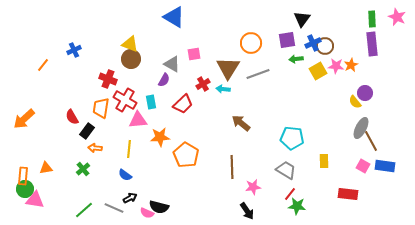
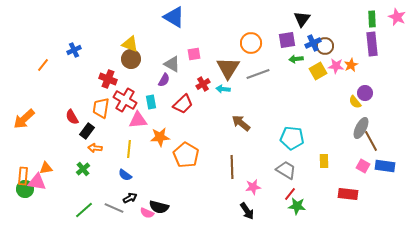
pink triangle at (35, 200): moved 2 px right, 18 px up
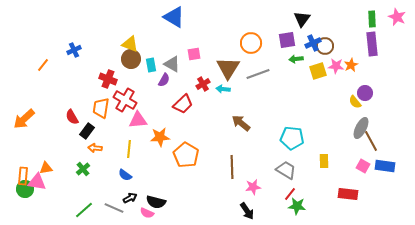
yellow square at (318, 71): rotated 12 degrees clockwise
cyan rectangle at (151, 102): moved 37 px up
black semicircle at (159, 207): moved 3 px left, 5 px up
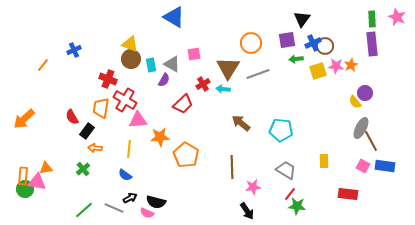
cyan pentagon at (292, 138): moved 11 px left, 8 px up
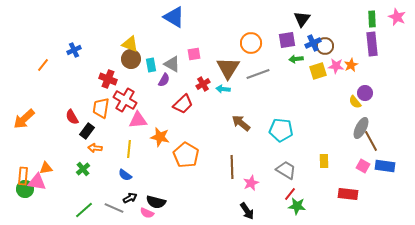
orange star at (160, 137): rotated 18 degrees clockwise
pink star at (253, 187): moved 2 px left, 4 px up; rotated 14 degrees counterclockwise
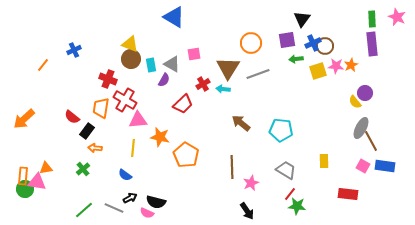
red semicircle at (72, 117): rotated 21 degrees counterclockwise
yellow line at (129, 149): moved 4 px right, 1 px up
